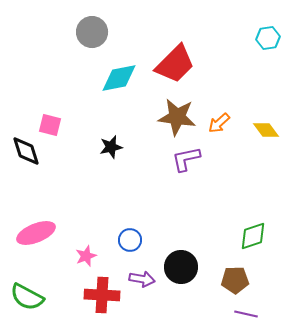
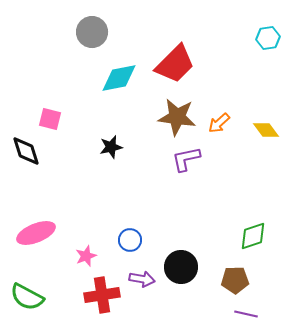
pink square: moved 6 px up
red cross: rotated 12 degrees counterclockwise
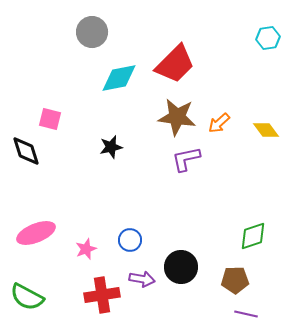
pink star: moved 7 px up
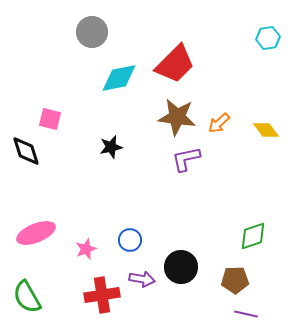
green semicircle: rotated 32 degrees clockwise
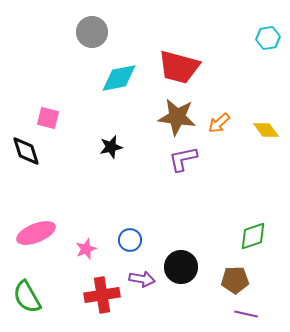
red trapezoid: moved 4 px right, 3 px down; rotated 60 degrees clockwise
pink square: moved 2 px left, 1 px up
purple L-shape: moved 3 px left
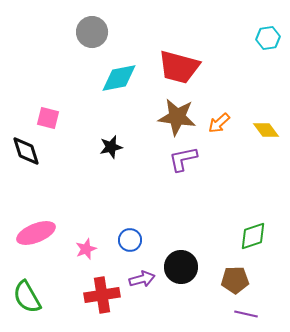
purple arrow: rotated 25 degrees counterclockwise
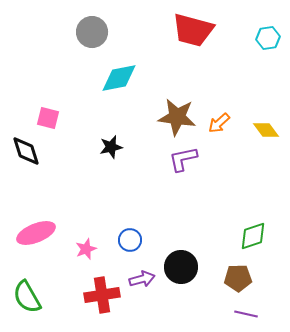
red trapezoid: moved 14 px right, 37 px up
brown pentagon: moved 3 px right, 2 px up
